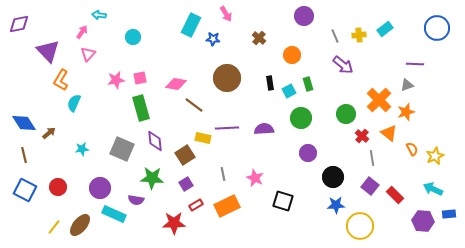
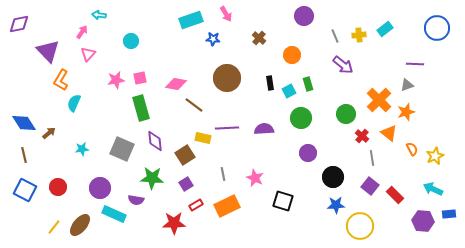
cyan rectangle at (191, 25): moved 5 px up; rotated 45 degrees clockwise
cyan circle at (133, 37): moved 2 px left, 4 px down
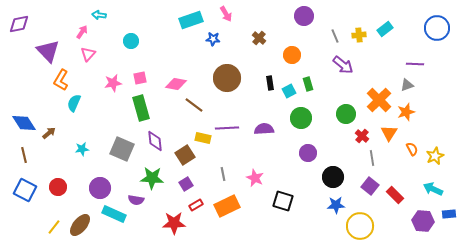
pink star at (116, 80): moved 3 px left, 3 px down
orange triangle at (389, 133): rotated 24 degrees clockwise
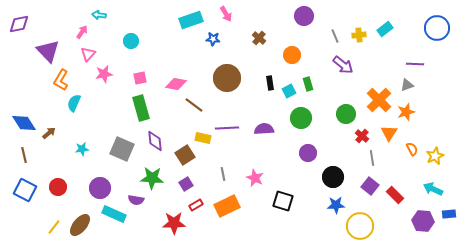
pink star at (113, 83): moved 9 px left, 9 px up
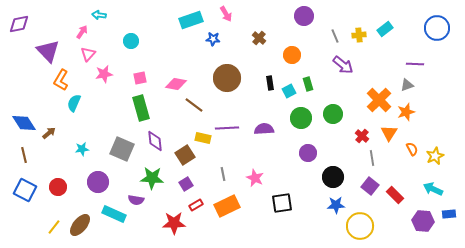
green circle at (346, 114): moved 13 px left
purple circle at (100, 188): moved 2 px left, 6 px up
black square at (283, 201): moved 1 px left, 2 px down; rotated 25 degrees counterclockwise
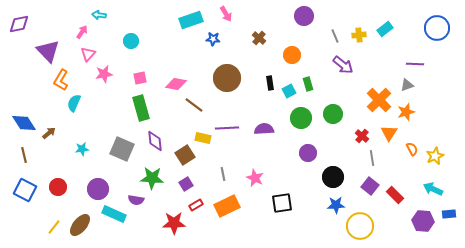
purple circle at (98, 182): moved 7 px down
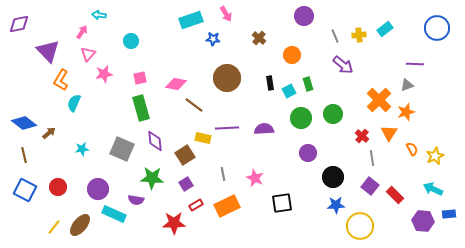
blue diamond at (24, 123): rotated 20 degrees counterclockwise
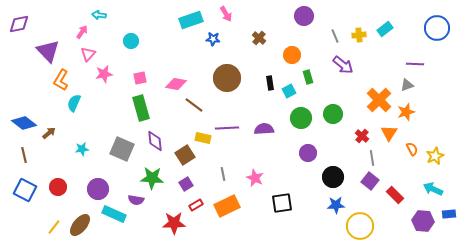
green rectangle at (308, 84): moved 7 px up
purple square at (370, 186): moved 5 px up
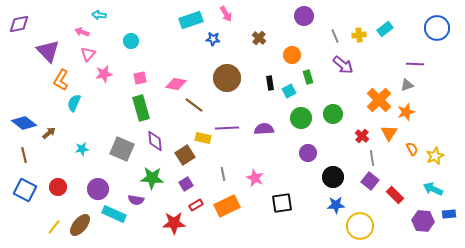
pink arrow at (82, 32): rotated 104 degrees counterclockwise
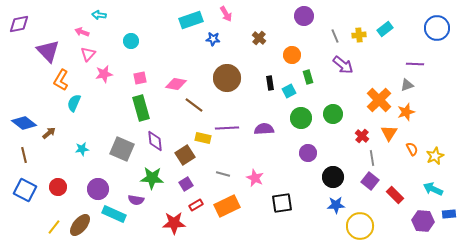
gray line at (223, 174): rotated 64 degrees counterclockwise
